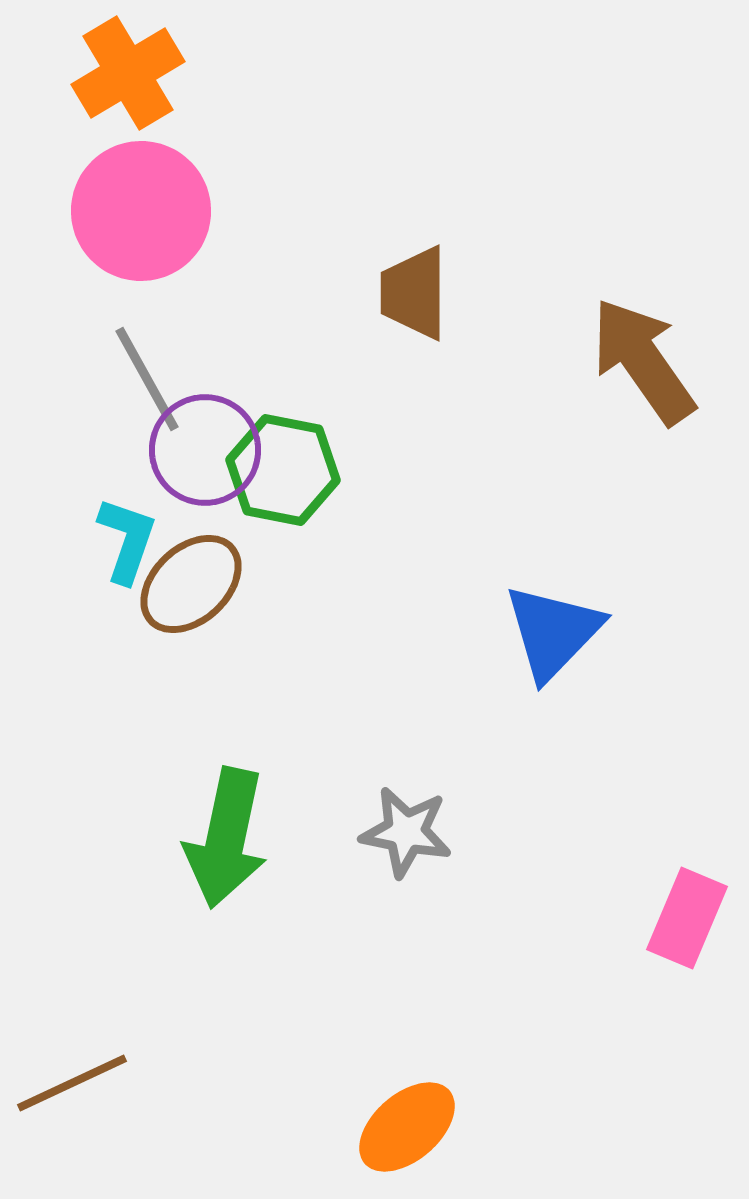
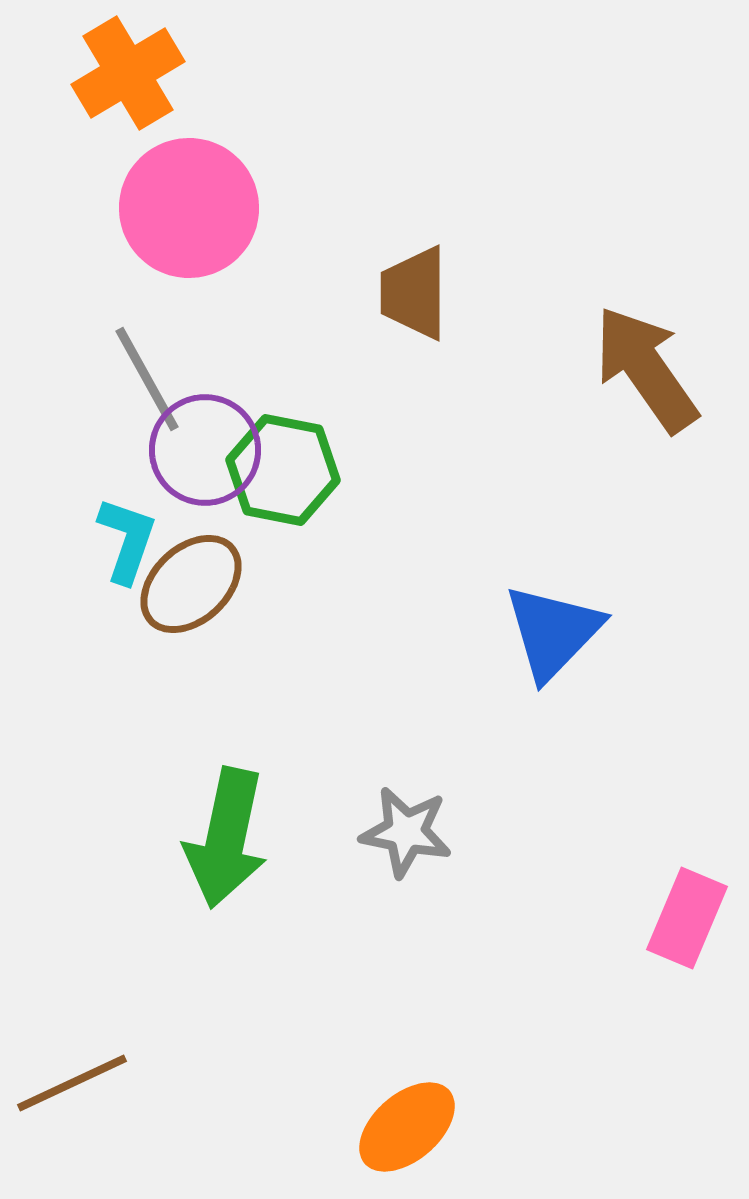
pink circle: moved 48 px right, 3 px up
brown arrow: moved 3 px right, 8 px down
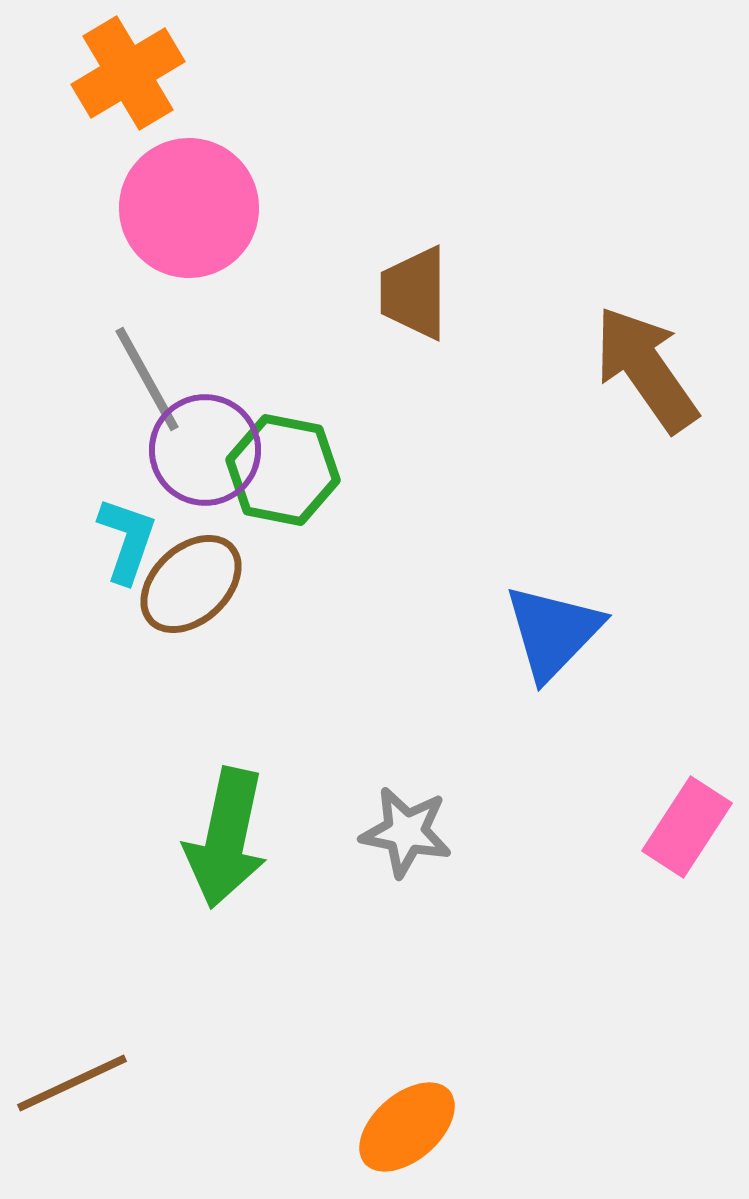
pink rectangle: moved 91 px up; rotated 10 degrees clockwise
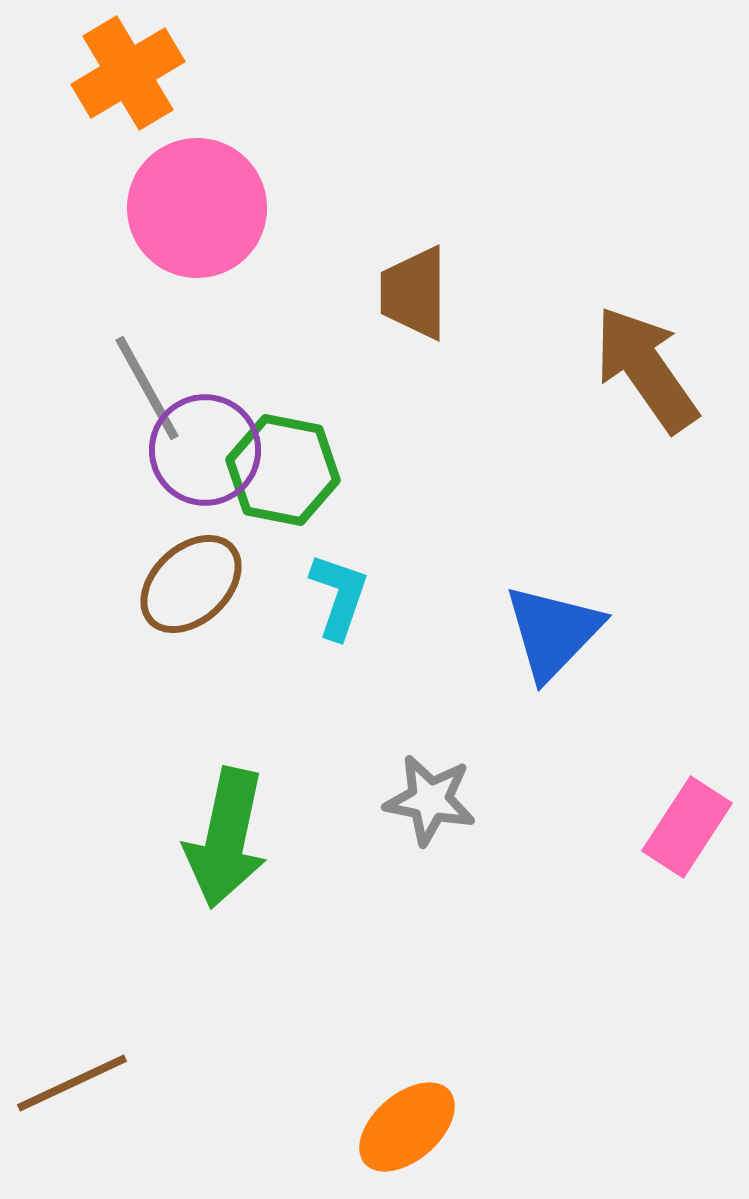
pink circle: moved 8 px right
gray line: moved 9 px down
cyan L-shape: moved 212 px right, 56 px down
gray star: moved 24 px right, 32 px up
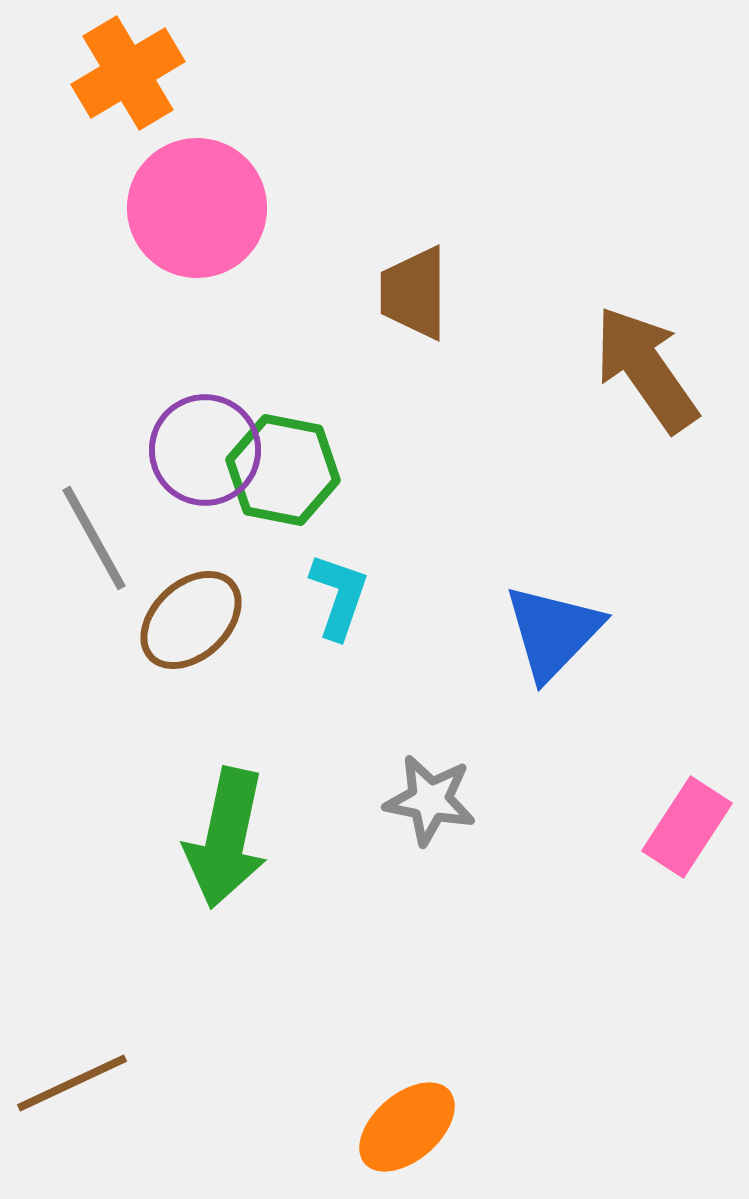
gray line: moved 53 px left, 150 px down
brown ellipse: moved 36 px down
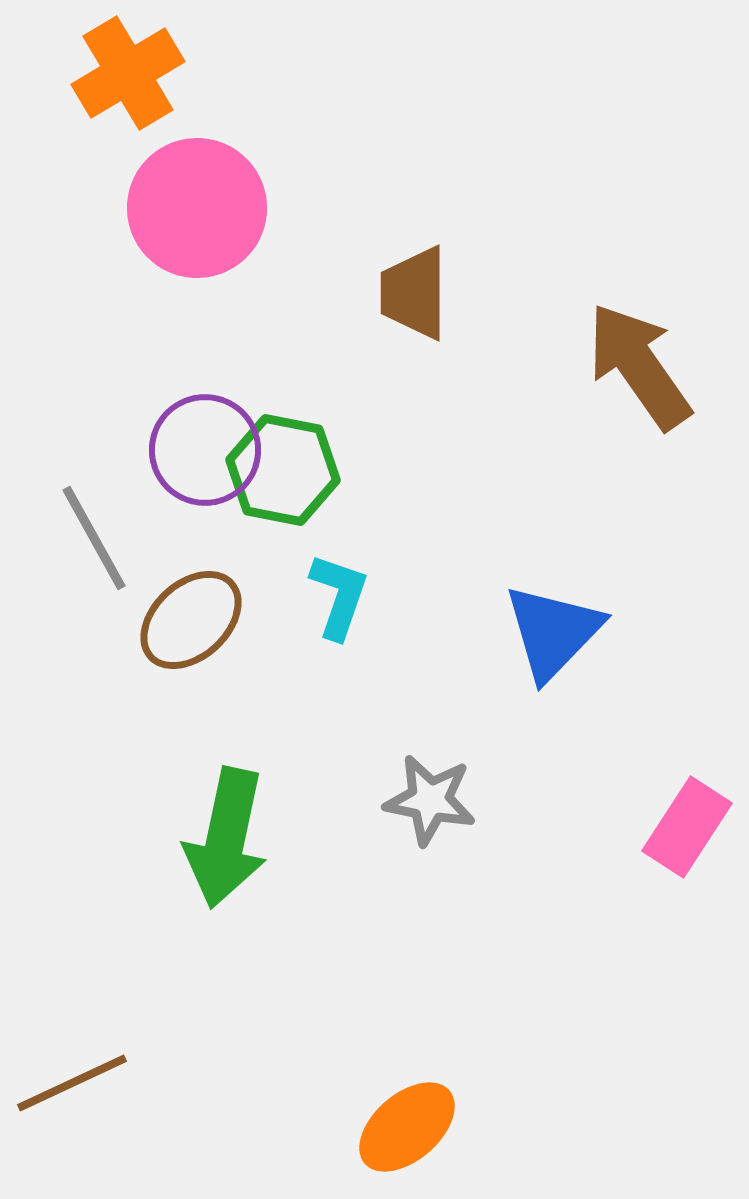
brown arrow: moved 7 px left, 3 px up
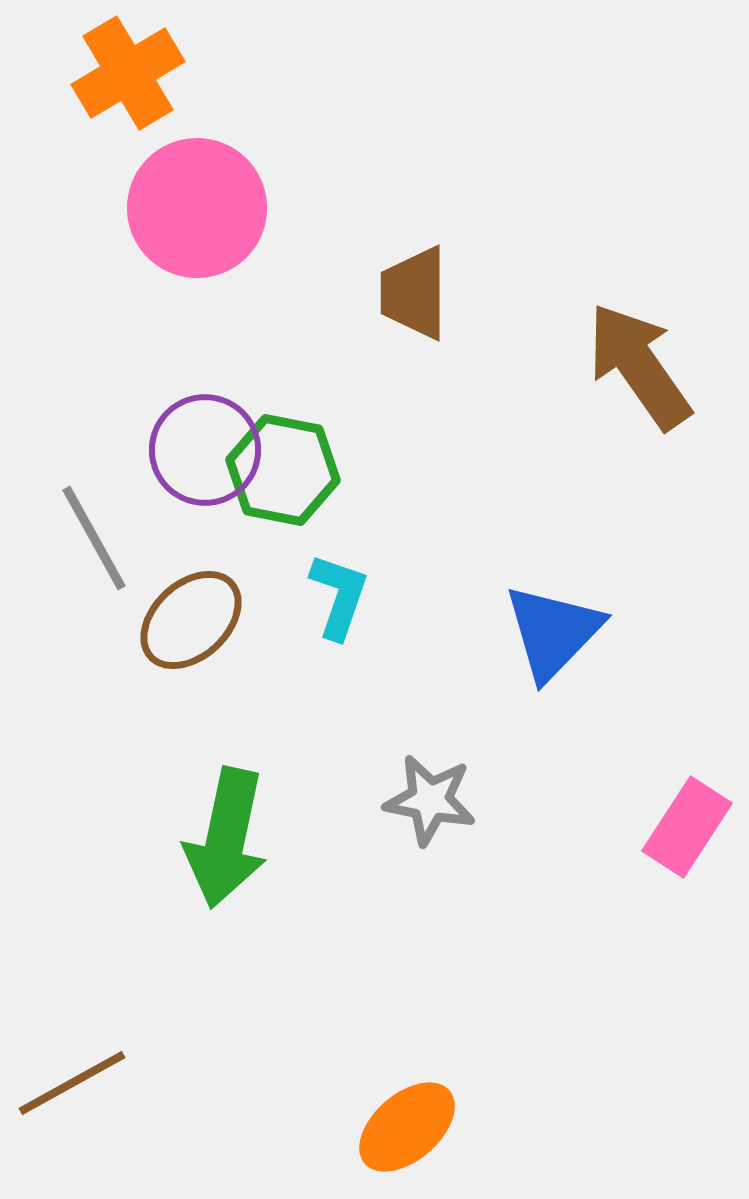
brown line: rotated 4 degrees counterclockwise
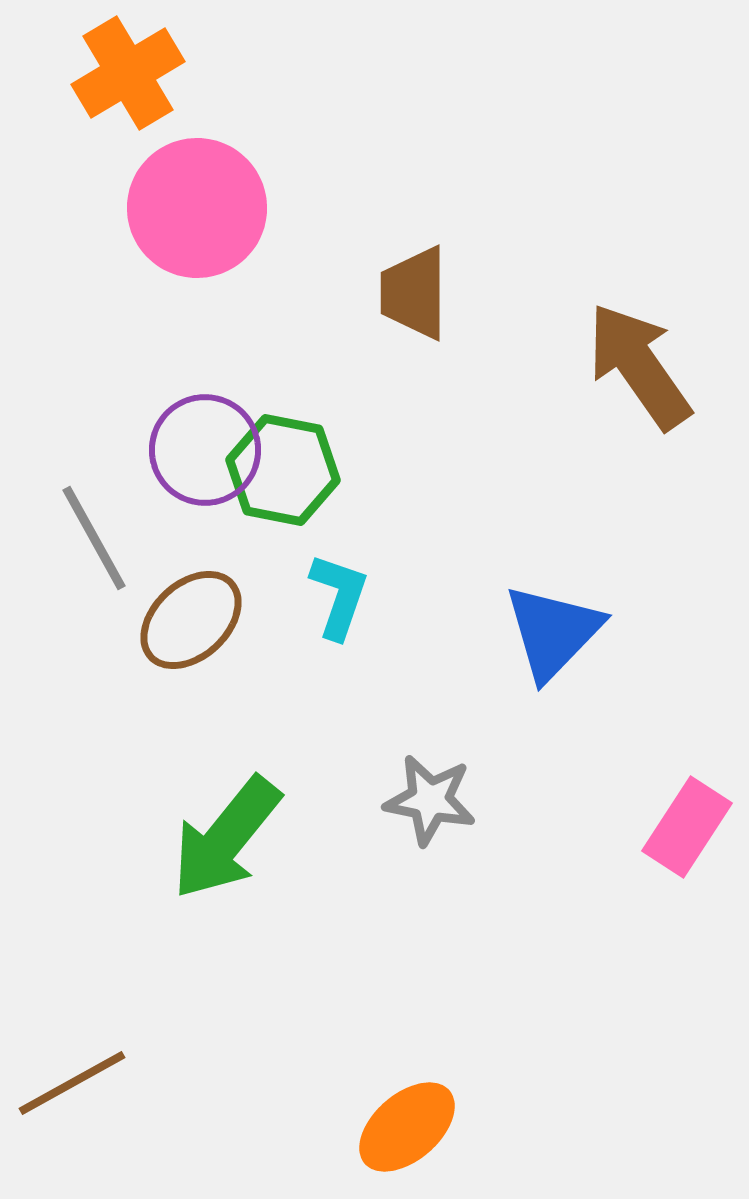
green arrow: rotated 27 degrees clockwise
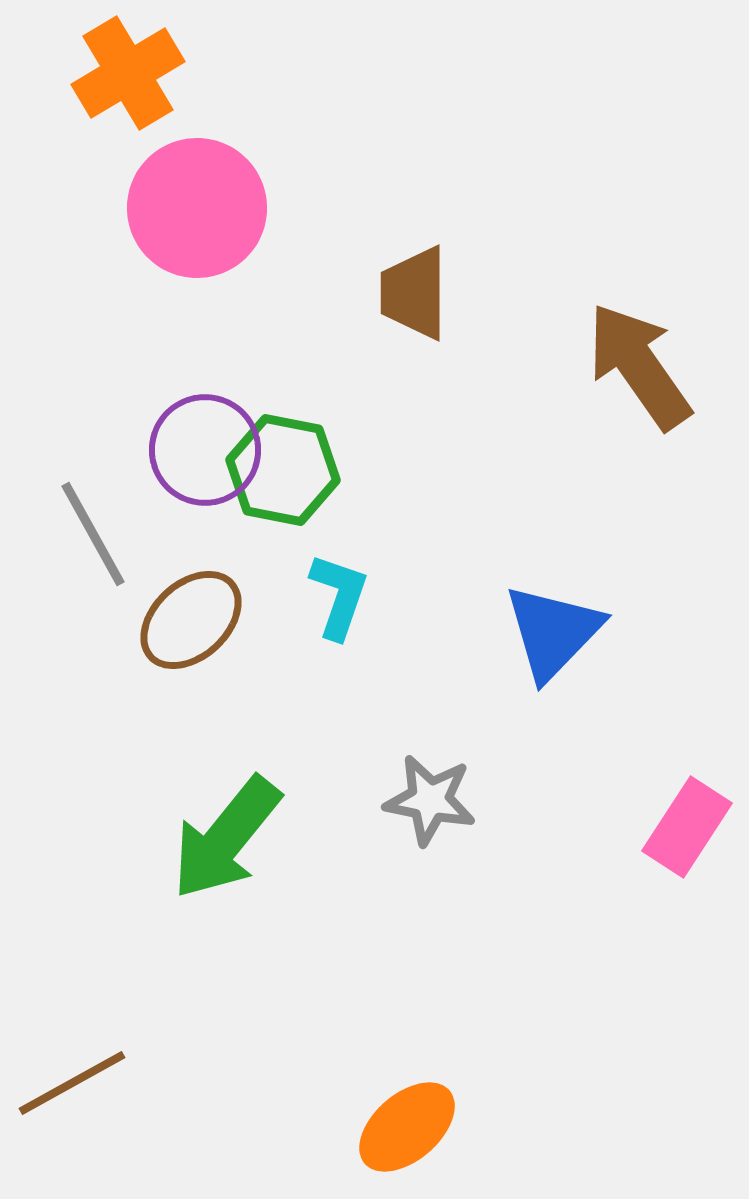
gray line: moved 1 px left, 4 px up
